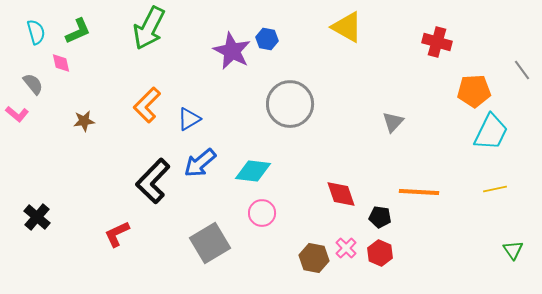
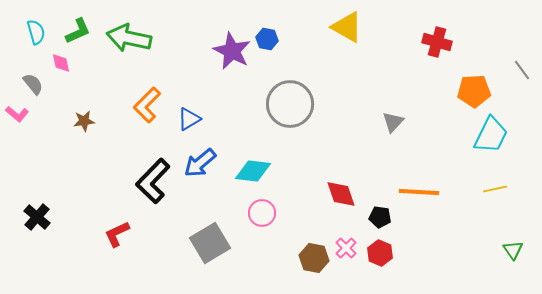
green arrow: moved 20 px left, 10 px down; rotated 75 degrees clockwise
cyan trapezoid: moved 3 px down
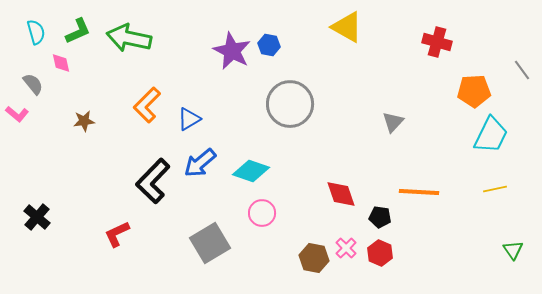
blue hexagon: moved 2 px right, 6 px down
cyan diamond: moved 2 px left; rotated 12 degrees clockwise
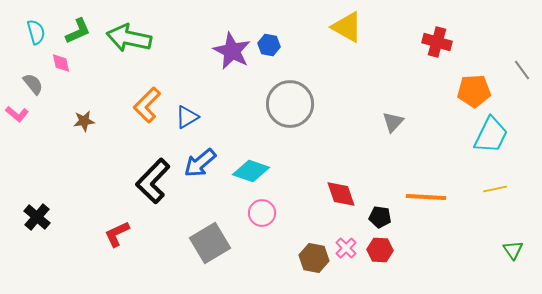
blue triangle: moved 2 px left, 2 px up
orange line: moved 7 px right, 5 px down
red hexagon: moved 3 px up; rotated 20 degrees counterclockwise
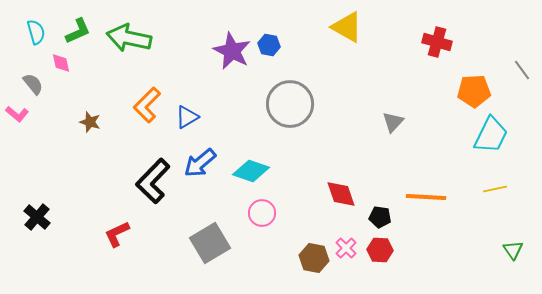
brown star: moved 6 px right, 1 px down; rotated 25 degrees clockwise
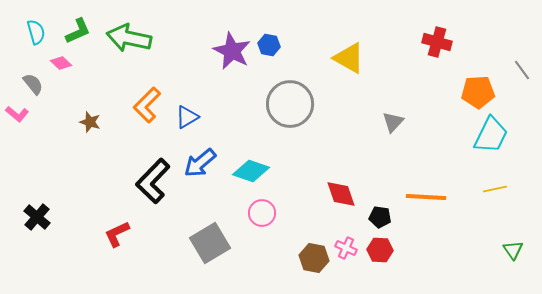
yellow triangle: moved 2 px right, 31 px down
pink diamond: rotated 35 degrees counterclockwise
orange pentagon: moved 4 px right, 1 px down
pink cross: rotated 20 degrees counterclockwise
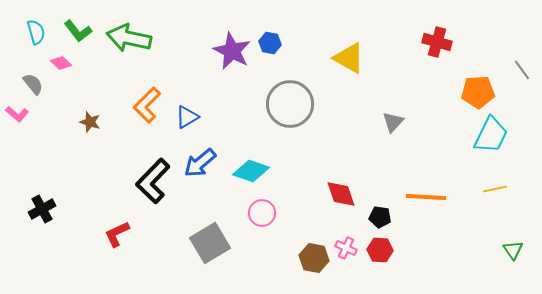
green L-shape: rotated 76 degrees clockwise
blue hexagon: moved 1 px right, 2 px up
black cross: moved 5 px right, 8 px up; rotated 20 degrees clockwise
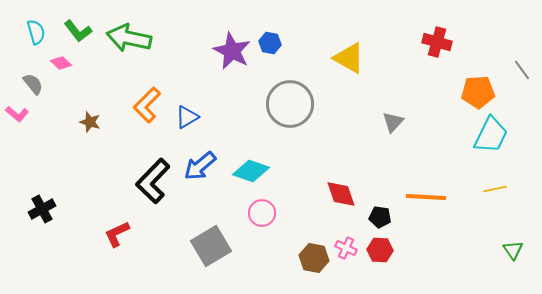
blue arrow: moved 3 px down
gray square: moved 1 px right, 3 px down
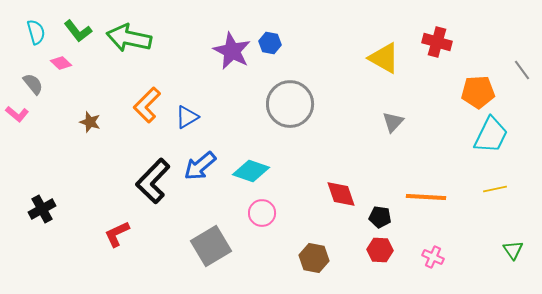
yellow triangle: moved 35 px right
pink cross: moved 87 px right, 9 px down
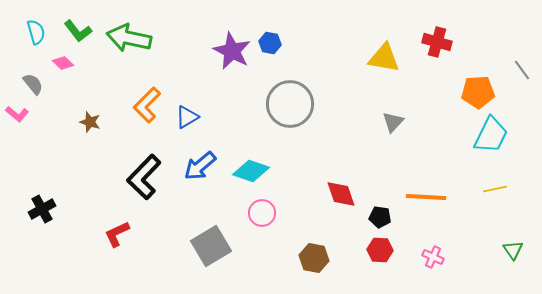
yellow triangle: rotated 20 degrees counterclockwise
pink diamond: moved 2 px right
black L-shape: moved 9 px left, 4 px up
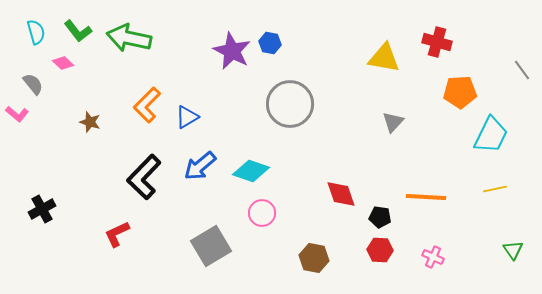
orange pentagon: moved 18 px left
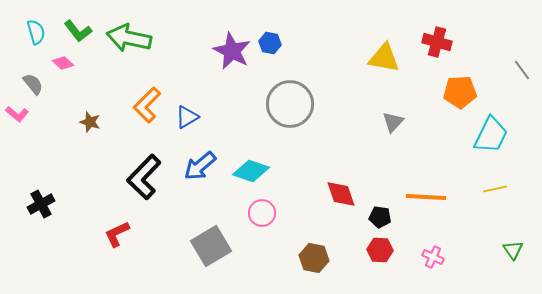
black cross: moved 1 px left, 5 px up
